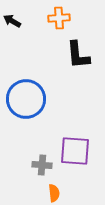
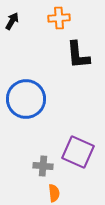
black arrow: rotated 90 degrees clockwise
purple square: moved 3 px right, 1 px down; rotated 20 degrees clockwise
gray cross: moved 1 px right, 1 px down
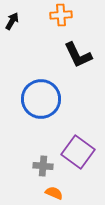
orange cross: moved 2 px right, 3 px up
black L-shape: rotated 20 degrees counterclockwise
blue circle: moved 15 px right
purple square: rotated 12 degrees clockwise
orange semicircle: rotated 60 degrees counterclockwise
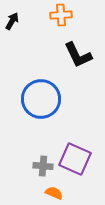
purple square: moved 3 px left, 7 px down; rotated 12 degrees counterclockwise
